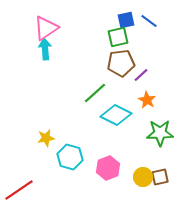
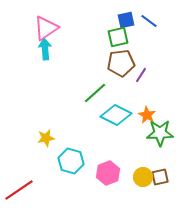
purple line: rotated 14 degrees counterclockwise
orange star: moved 15 px down
cyan hexagon: moved 1 px right, 4 px down
pink hexagon: moved 5 px down
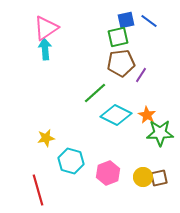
brown square: moved 1 px left, 1 px down
red line: moved 19 px right; rotated 72 degrees counterclockwise
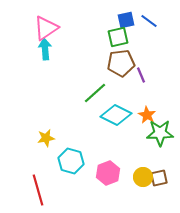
purple line: rotated 56 degrees counterclockwise
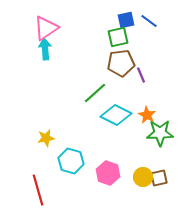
pink hexagon: rotated 20 degrees counterclockwise
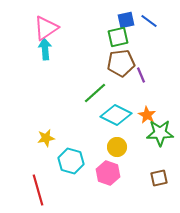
yellow circle: moved 26 px left, 30 px up
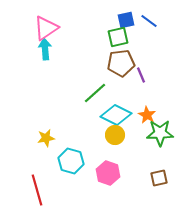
yellow circle: moved 2 px left, 12 px up
red line: moved 1 px left
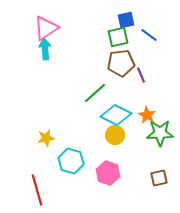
blue line: moved 14 px down
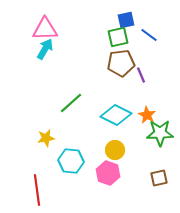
pink triangle: moved 1 px left, 1 px down; rotated 32 degrees clockwise
cyan arrow: rotated 35 degrees clockwise
green line: moved 24 px left, 10 px down
yellow circle: moved 15 px down
cyan hexagon: rotated 10 degrees counterclockwise
red line: rotated 8 degrees clockwise
